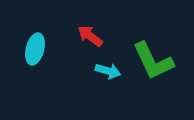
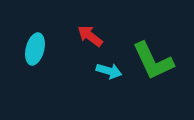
cyan arrow: moved 1 px right
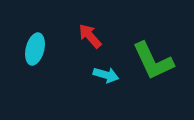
red arrow: rotated 12 degrees clockwise
cyan arrow: moved 3 px left, 4 px down
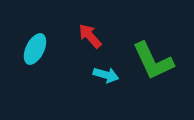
cyan ellipse: rotated 12 degrees clockwise
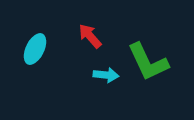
green L-shape: moved 5 px left, 1 px down
cyan arrow: rotated 10 degrees counterclockwise
